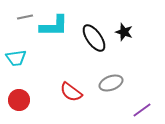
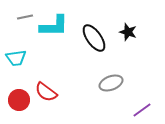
black star: moved 4 px right
red semicircle: moved 25 px left
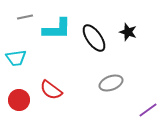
cyan L-shape: moved 3 px right, 3 px down
red semicircle: moved 5 px right, 2 px up
purple line: moved 6 px right
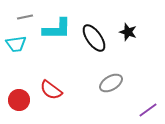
cyan trapezoid: moved 14 px up
gray ellipse: rotated 10 degrees counterclockwise
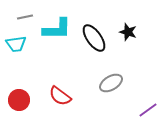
red semicircle: moved 9 px right, 6 px down
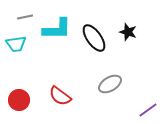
gray ellipse: moved 1 px left, 1 px down
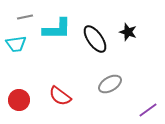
black ellipse: moved 1 px right, 1 px down
